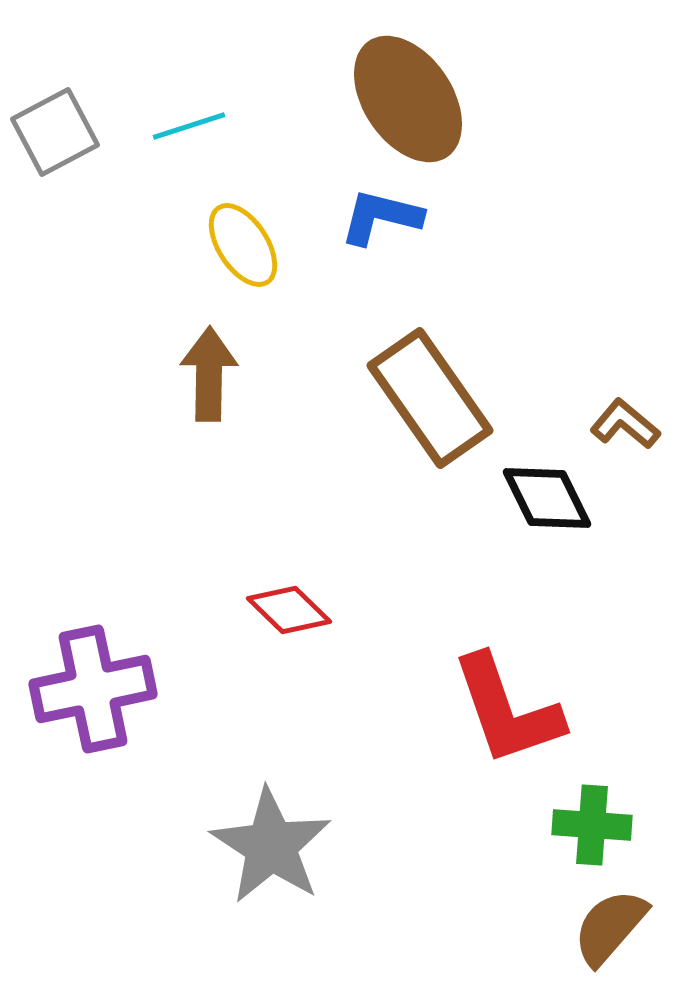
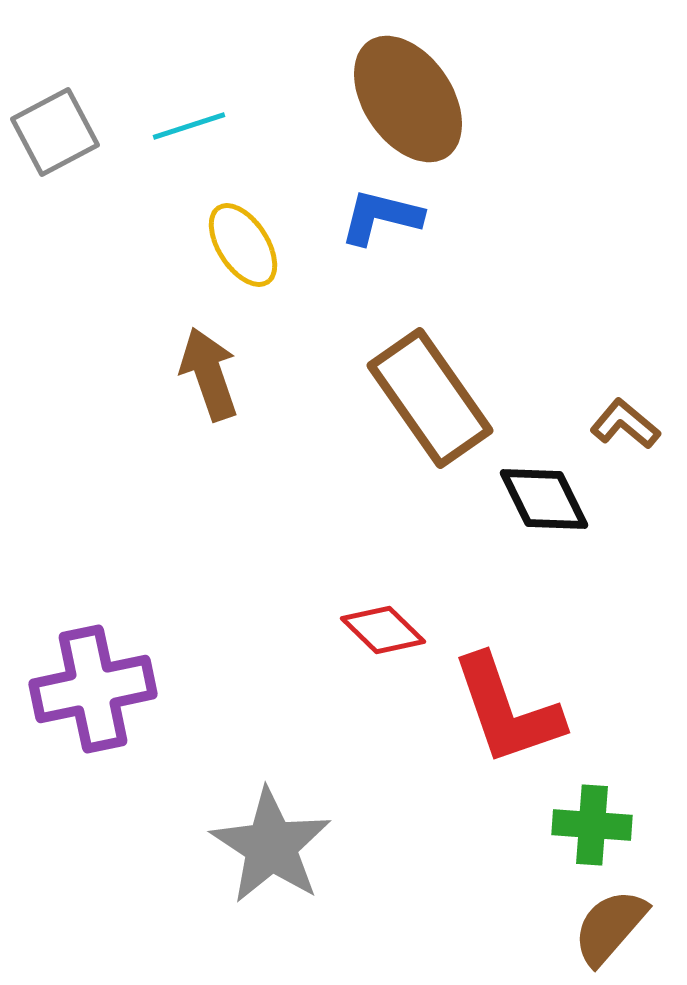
brown arrow: rotated 20 degrees counterclockwise
black diamond: moved 3 px left, 1 px down
red diamond: moved 94 px right, 20 px down
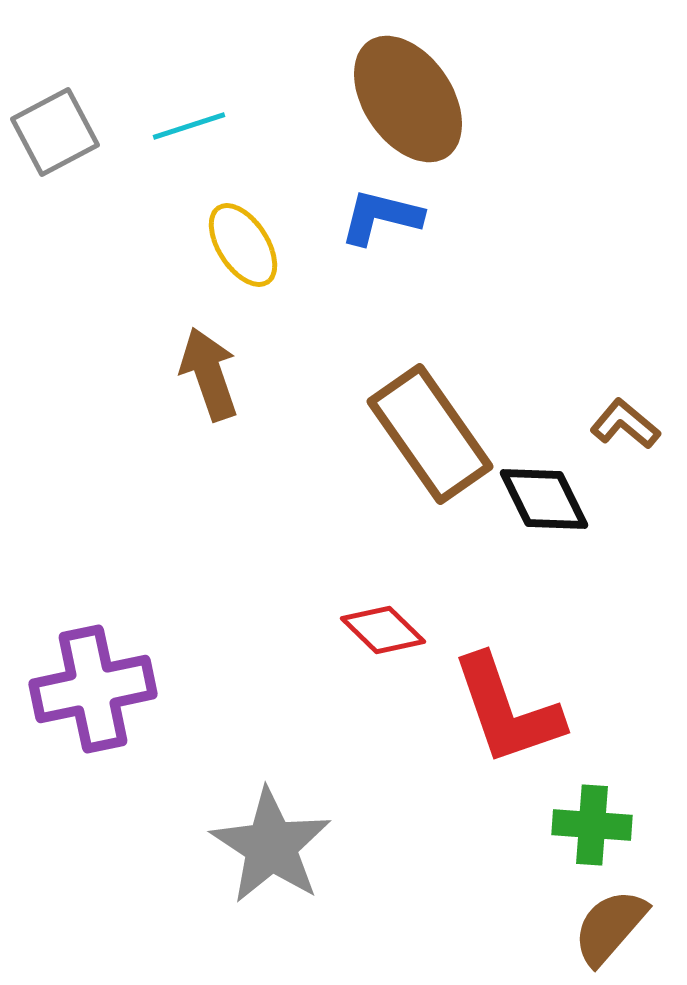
brown rectangle: moved 36 px down
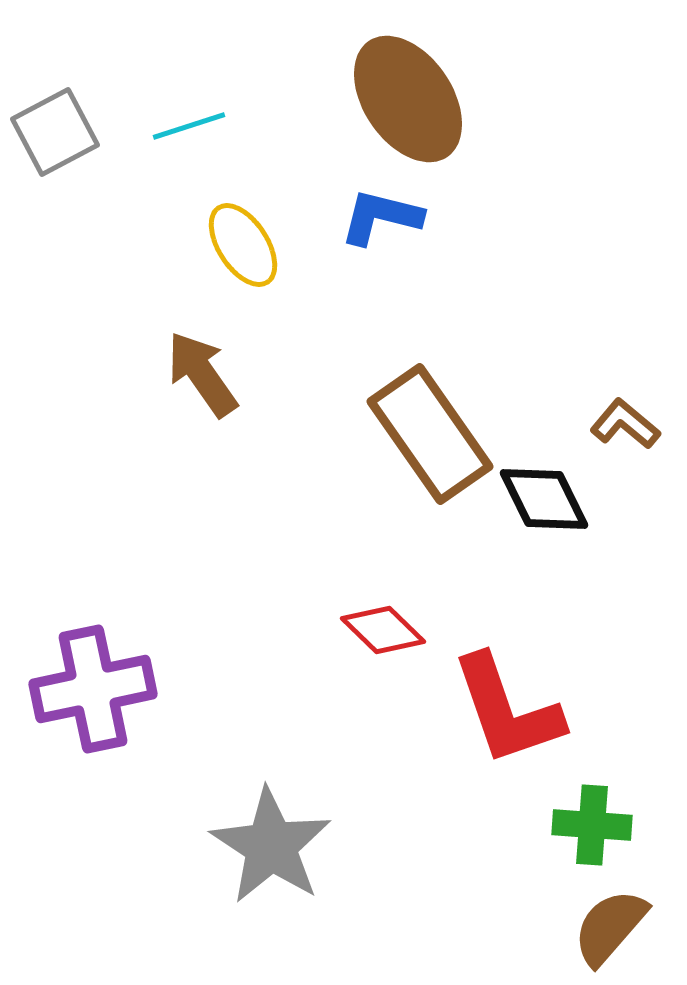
brown arrow: moved 7 px left; rotated 16 degrees counterclockwise
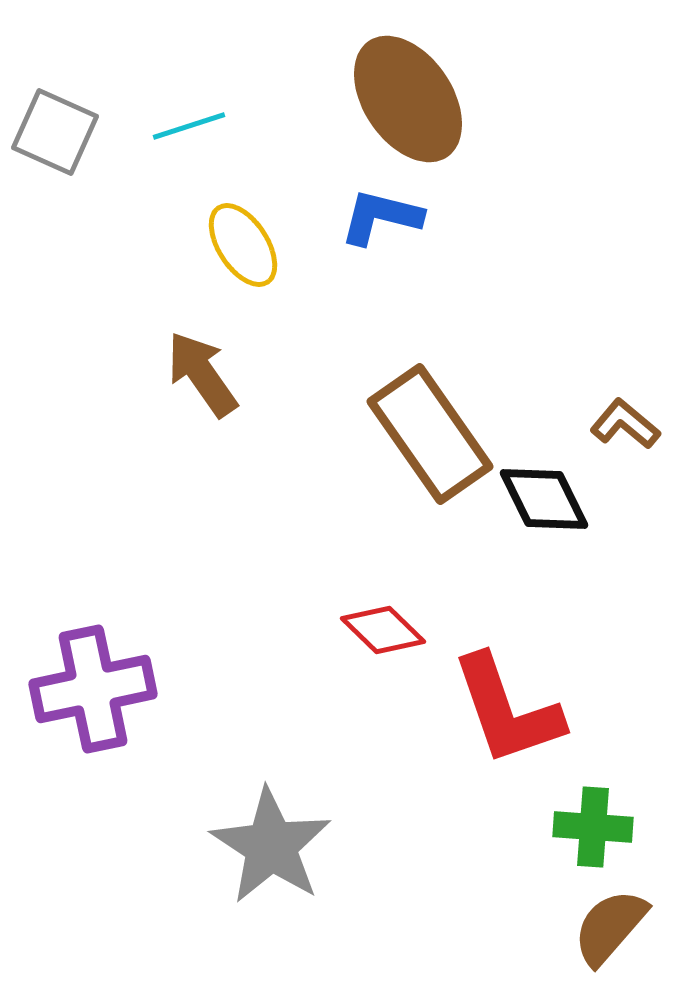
gray square: rotated 38 degrees counterclockwise
green cross: moved 1 px right, 2 px down
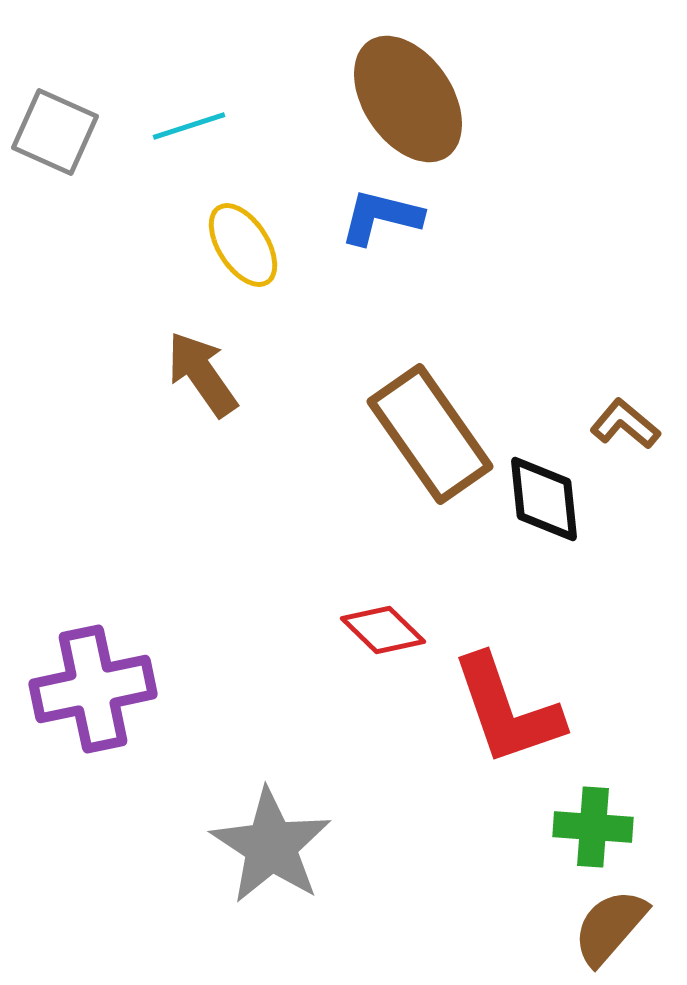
black diamond: rotated 20 degrees clockwise
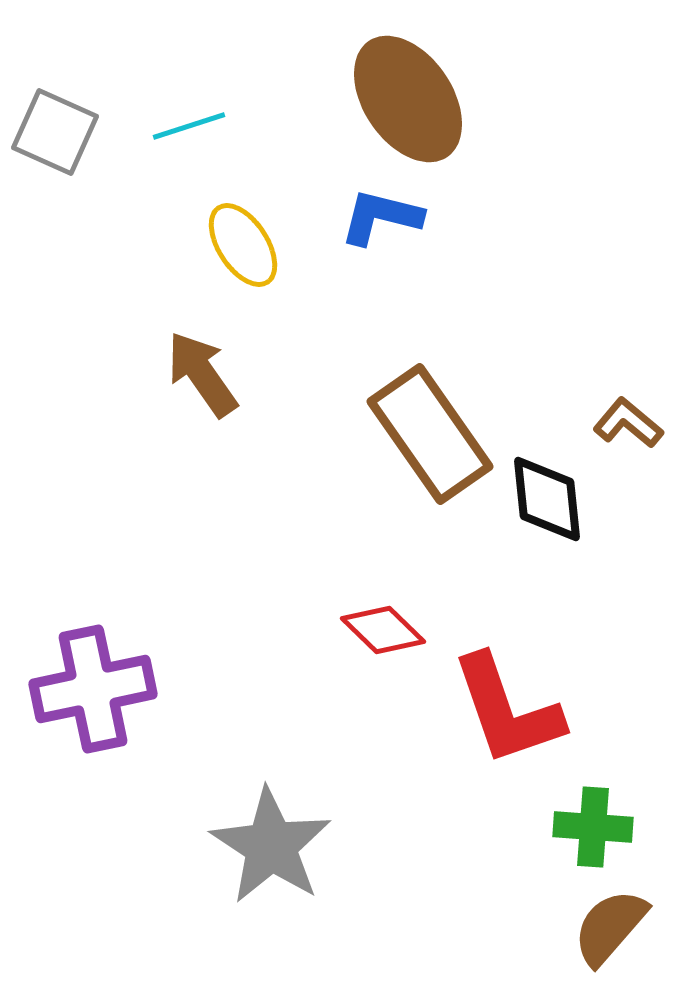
brown L-shape: moved 3 px right, 1 px up
black diamond: moved 3 px right
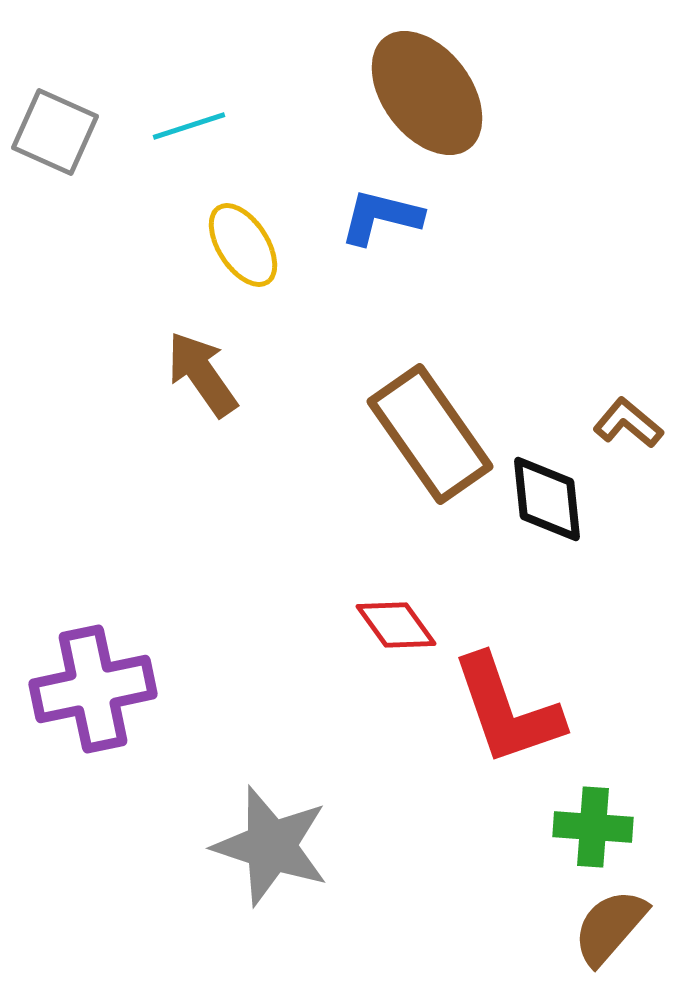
brown ellipse: moved 19 px right, 6 px up; rotated 3 degrees counterclockwise
red diamond: moved 13 px right, 5 px up; rotated 10 degrees clockwise
gray star: rotated 15 degrees counterclockwise
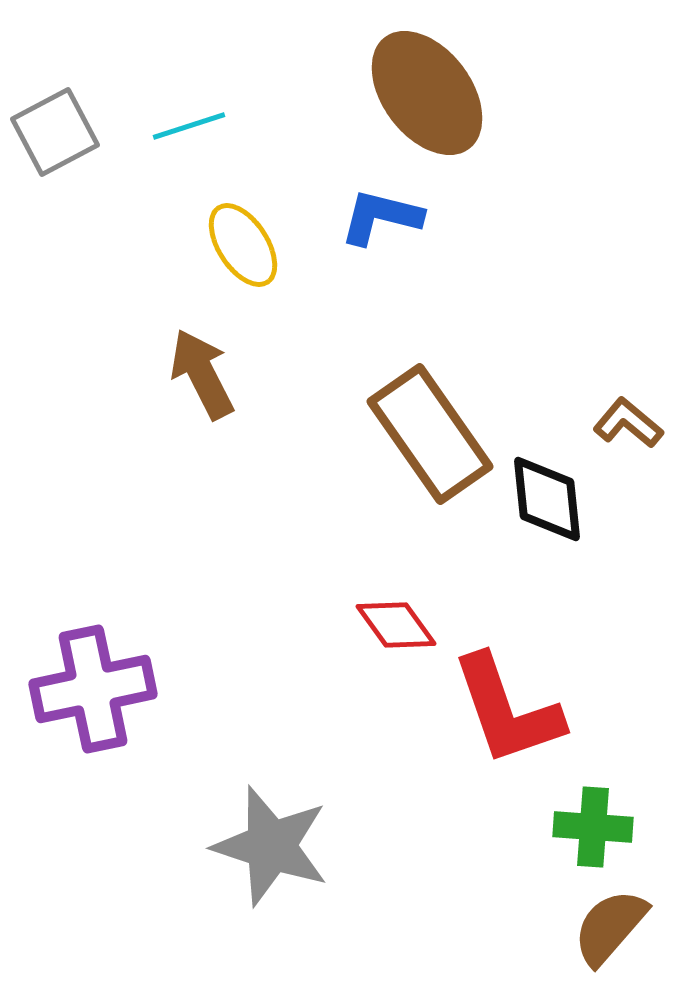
gray square: rotated 38 degrees clockwise
brown arrow: rotated 8 degrees clockwise
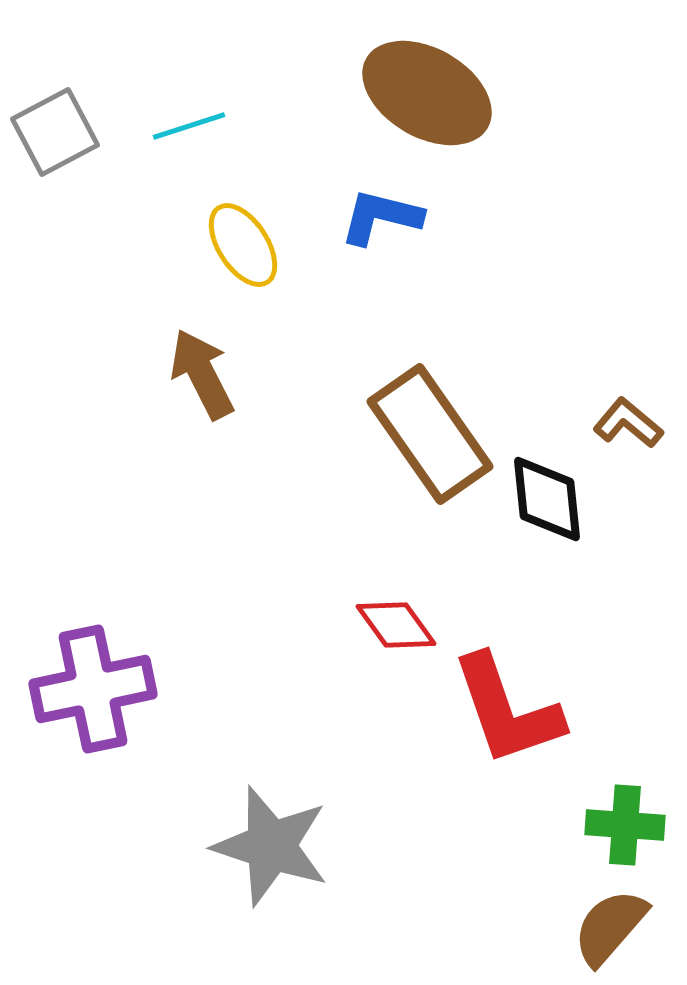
brown ellipse: rotated 23 degrees counterclockwise
green cross: moved 32 px right, 2 px up
